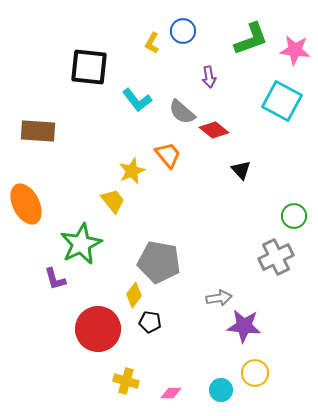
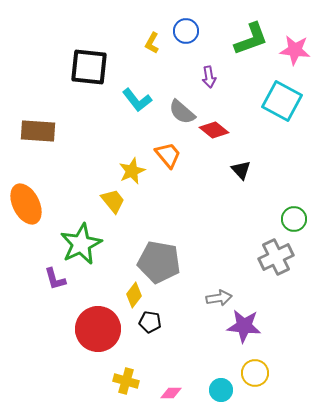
blue circle: moved 3 px right
green circle: moved 3 px down
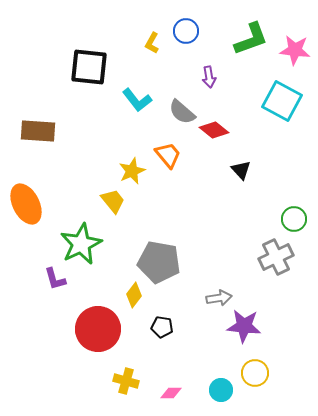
black pentagon: moved 12 px right, 5 px down
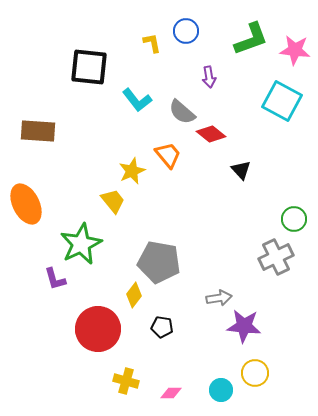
yellow L-shape: rotated 140 degrees clockwise
red diamond: moved 3 px left, 4 px down
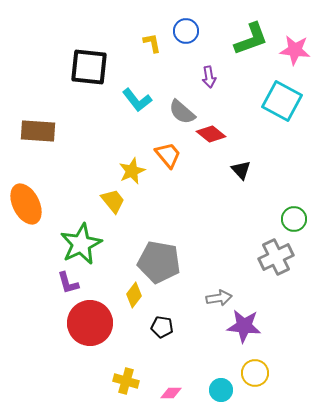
purple L-shape: moved 13 px right, 4 px down
red circle: moved 8 px left, 6 px up
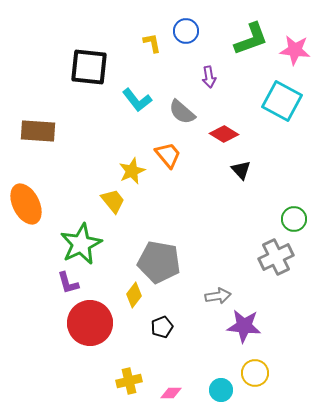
red diamond: moved 13 px right; rotated 8 degrees counterclockwise
gray arrow: moved 1 px left, 2 px up
black pentagon: rotated 30 degrees counterclockwise
yellow cross: moved 3 px right; rotated 30 degrees counterclockwise
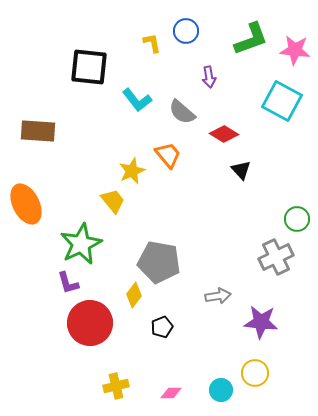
green circle: moved 3 px right
purple star: moved 17 px right, 4 px up
yellow cross: moved 13 px left, 5 px down
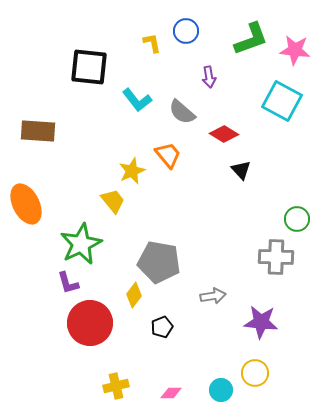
gray cross: rotated 28 degrees clockwise
gray arrow: moved 5 px left
